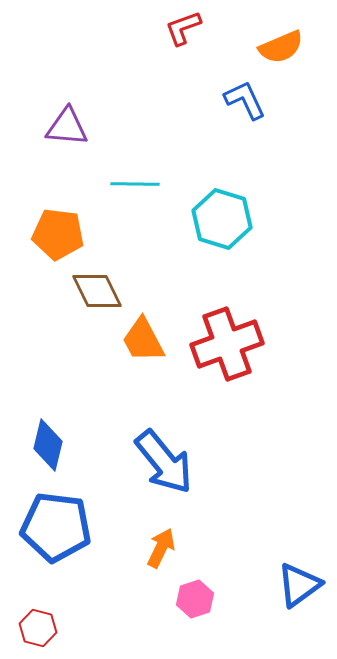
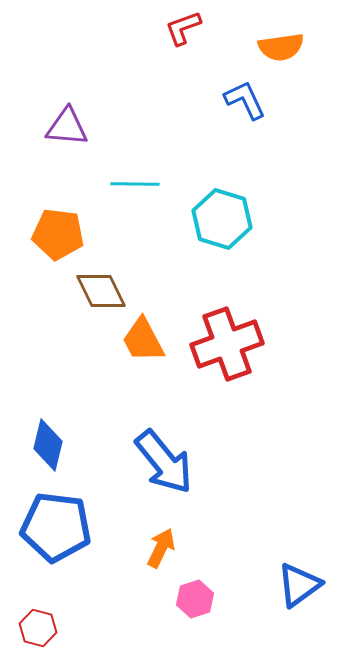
orange semicircle: rotated 15 degrees clockwise
brown diamond: moved 4 px right
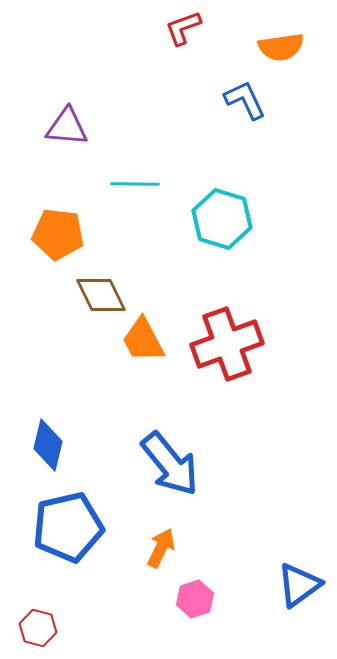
brown diamond: moved 4 px down
blue arrow: moved 6 px right, 2 px down
blue pentagon: moved 12 px right; rotated 20 degrees counterclockwise
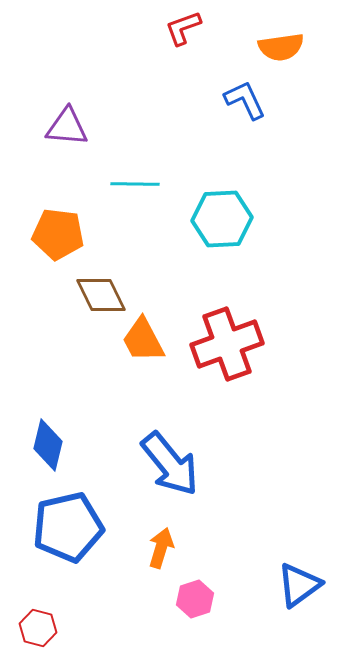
cyan hexagon: rotated 20 degrees counterclockwise
orange arrow: rotated 9 degrees counterclockwise
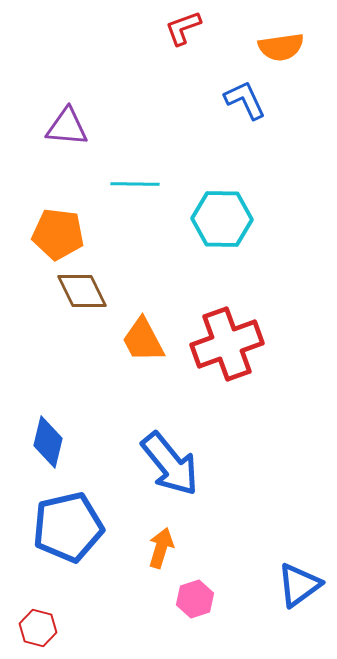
cyan hexagon: rotated 4 degrees clockwise
brown diamond: moved 19 px left, 4 px up
blue diamond: moved 3 px up
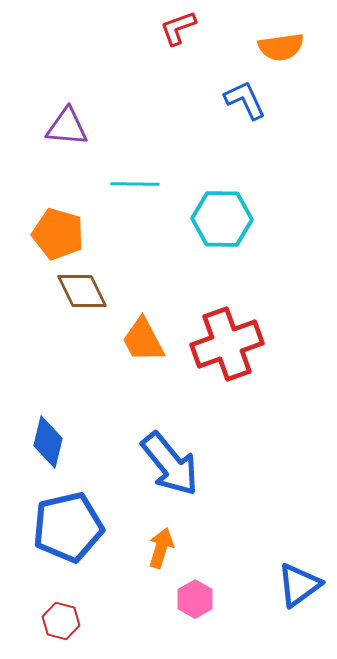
red L-shape: moved 5 px left
orange pentagon: rotated 9 degrees clockwise
pink hexagon: rotated 12 degrees counterclockwise
red hexagon: moved 23 px right, 7 px up
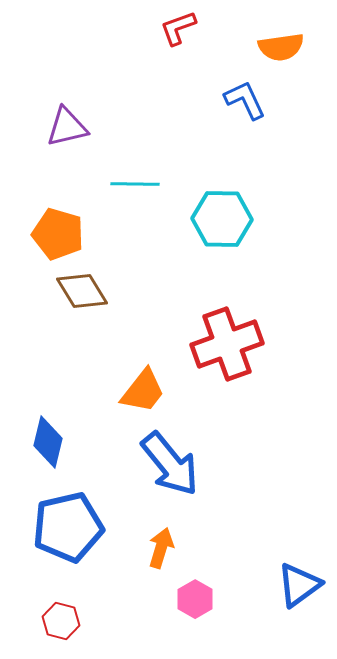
purple triangle: rotated 18 degrees counterclockwise
brown diamond: rotated 6 degrees counterclockwise
orange trapezoid: moved 51 px down; rotated 114 degrees counterclockwise
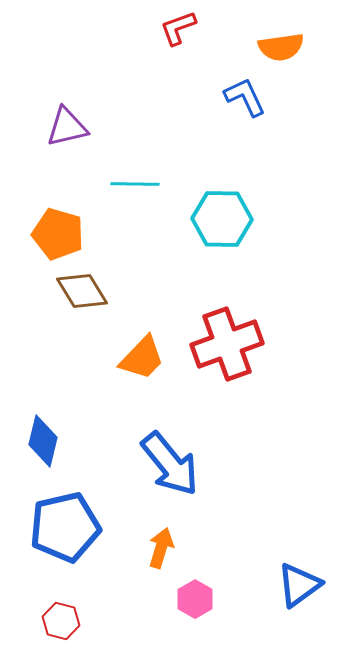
blue L-shape: moved 3 px up
orange trapezoid: moved 1 px left, 33 px up; rotated 6 degrees clockwise
blue diamond: moved 5 px left, 1 px up
blue pentagon: moved 3 px left
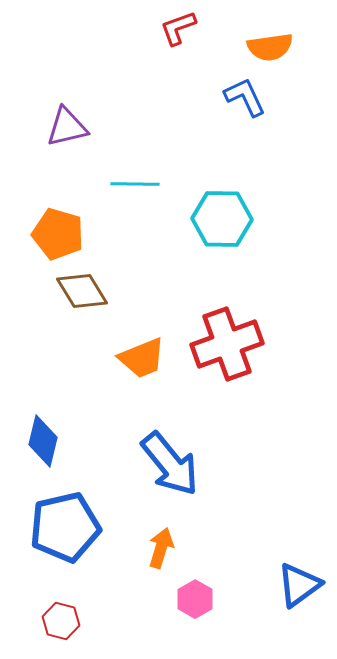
orange semicircle: moved 11 px left
orange trapezoid: rotated 24 degrees clockwise
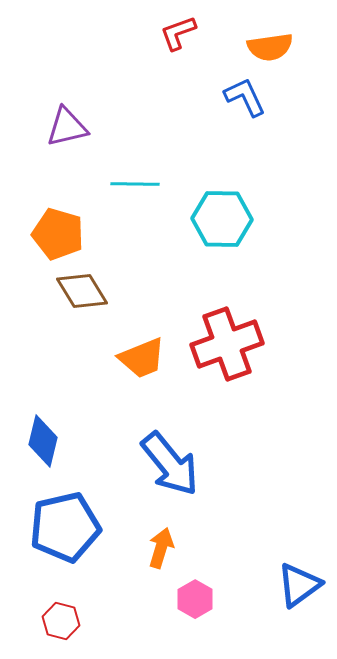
red L-shape: moved 5 px down
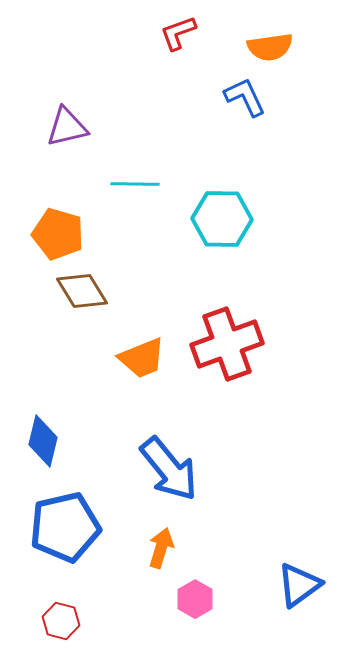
blue arrow: moved 1 px left, 5 px down
